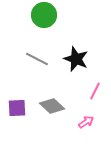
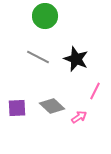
green circle: moved 1 px right, 1 px down
gray line: moved 1 px right, 2 px up
pink arrow: moved 7 px left, 5 px up
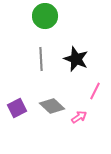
gray line: moved 3 px right, 2 px down; rotated 60 degrees clockwise
purple square: rotated 24 degrees counterclockwise
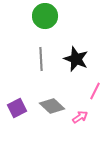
pink arrow: moved 1 px right
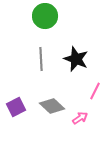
purple square: moved 1 px left, 1 px up
pink arrow: moved 1 px down
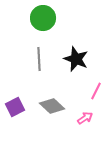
green circle: moved 2 px left, 2 px down
gray line: moved 2 px left
pink line: moved 1 px right
purple square: moved 1 px left
pink arrow: moved 5 px right
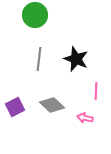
green circle: moved 8 px left, 3 px up
gray line: rotated 10 degrees clockwise
pink line: rotated 24 degrees counterclockwise
gray diamond: moved 1 px up
pink arrow: rotated 133 degrees counterclockwise
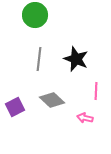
gray diamond: moved 5 px up
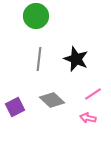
green circle: moved 1 px right, 1 px down
pink line: moved 3 px left, 3 px down; rotated 54 degrees clockwise
pink arrow: moved 3 px right
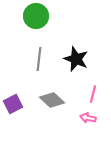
pink line: rotated 42 degrees counterclockwise
purple square: moved 2 px left, 3 px up
